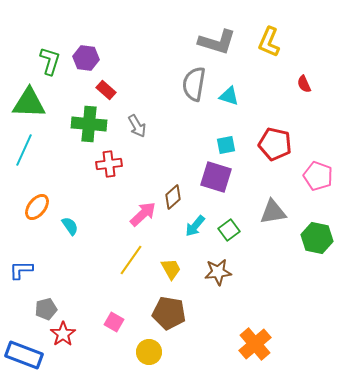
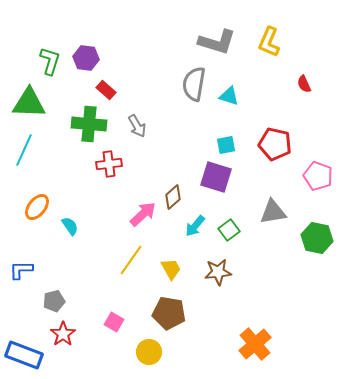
gray pentagon: moved 8 px right, 8 px up
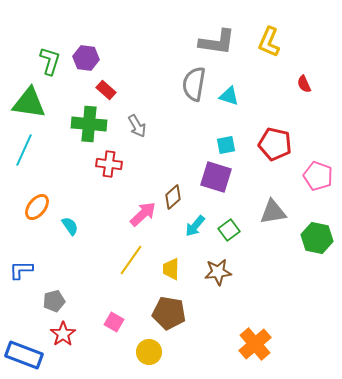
gray L-shape: rotated 9 degrees counterclockwise
green triangle: rotated 6 degrees clockwise
red cross: rotated 15 degrees clockwise
yellow trapezoid: rotated 150 degrees counterclockwise
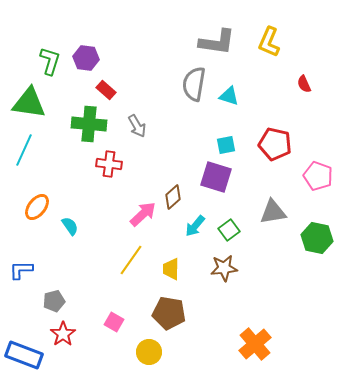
brown star: moved 6 px right, 4 px up
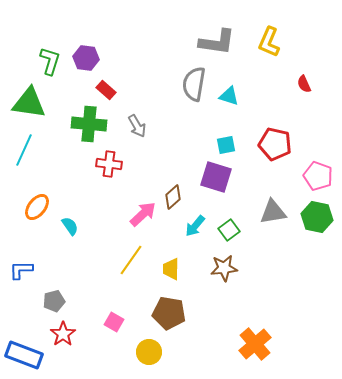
green hexagon: moved 21 px up
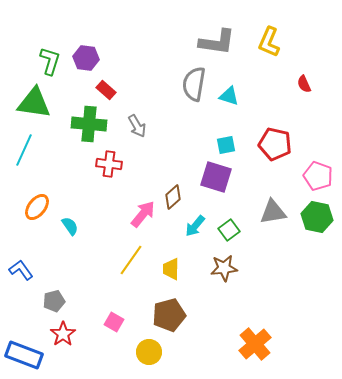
green triangle: moved 5 px right
pink arrow: rotated 8 degrees counterclockwise
blue L-shape: rotated 55 degrees clockwise
brown pentagon: moved 2 px down; rotated 24 degrees counterclockwise
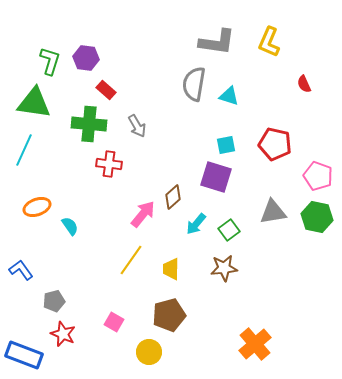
orange ellipse: rotated 32 degrees clockwise
cyan arrow: moved 1 px right, 2 px up
red star: rotated 15 degrees counterclockwise
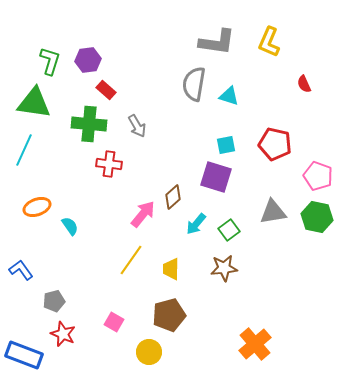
purple hexagon: moved 2 px right, 2 px down; rotated 15 degrees counterclockwise
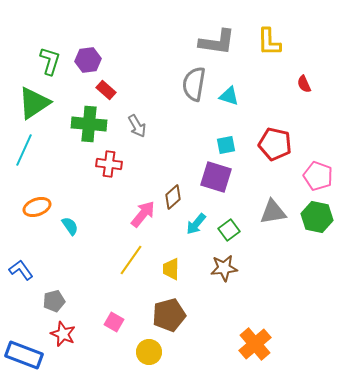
yellow L-shape: rotated 24 degrees counterclockwise
green triangle: rotated 42 degrees counterclockwise
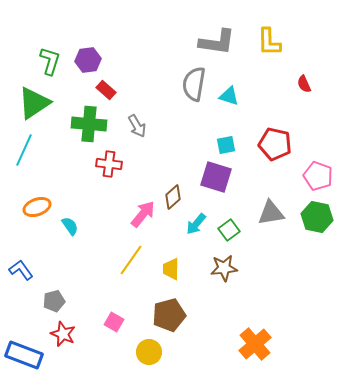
gray triangle: moved 2 px left, 1 px down
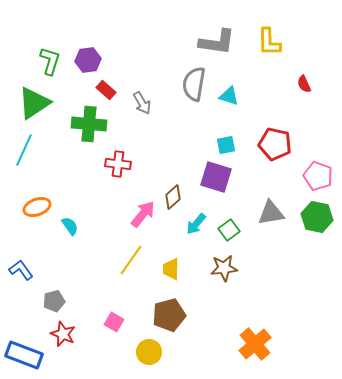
gray arrow: moved 5 px right, 23 px up
red cross: moved 9 px right
